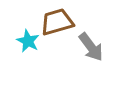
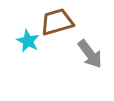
gray arrow: moved 1 px left, 7 px down
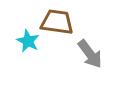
brown trapezoid: rotated 24 degrees clockwise
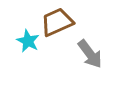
brown trapezoid: rotated 32 degrees counterclockwise
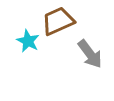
brown trapezoid: moved 1 px right, 1 px up
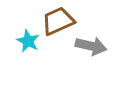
gray arrow: moved 1 px right, 8 px up; rotated 40 degrees counterclockwise
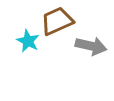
brown trapezoid: moved 1 px left
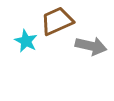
cyan star: moved 2 px left
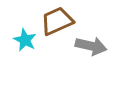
cyan star: moved 1 px left, 1 px up
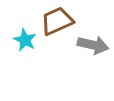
gray arrow: moved 2 px right, 1 px up
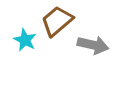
brown trapezoid: rotated 16 degrees counterclockwise
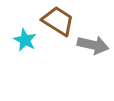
brown trapezoid: moved 1 px right; rotated 72 degrees clockwise
